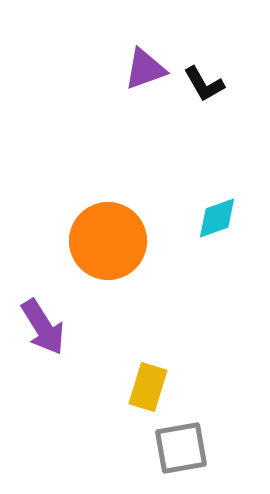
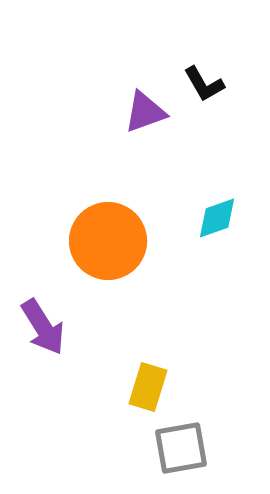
purple triangle: moved 43 px down
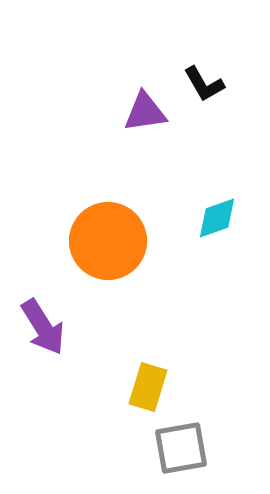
purple triangle: rotated 12 degrees clockwise
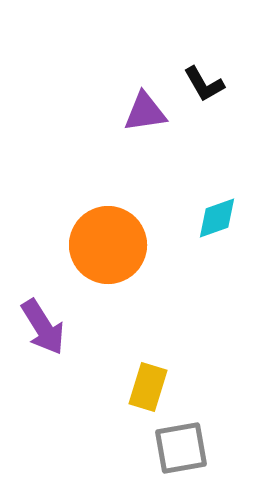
orange circle: moved 4 px down
